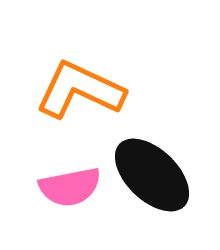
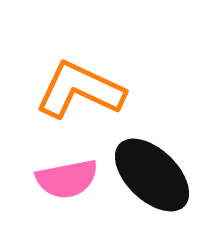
pink semicircle: moved 3 px left, 8 px up
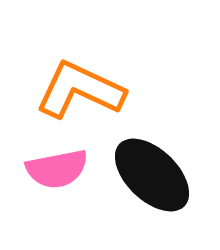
pink semicircle: moved 10 px left, 10 px up
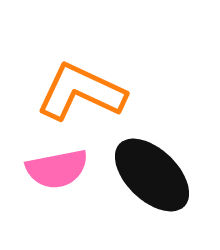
orange L-shape: moved 1 px right, 2 px down
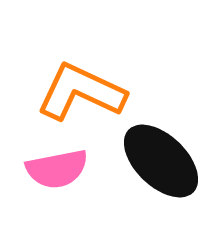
black ellipse: moved 9 px right, 14 px up
